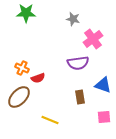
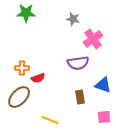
orange cross: rotated 24 degrees counterclockwise
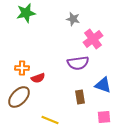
green star: rotated 12 degrees counterclockwise
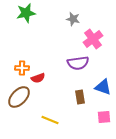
blue triangle: moved 2 px down
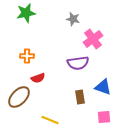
orange cross: moved 5 px right, 12 px up
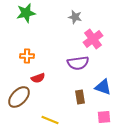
gray star: moved 2 px right, 2 px up
